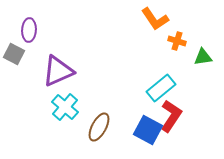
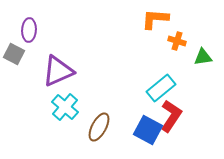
orange L-shape: rotated 128 degrees clockwise
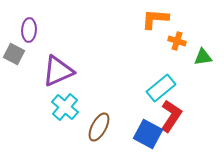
blue square: moved 4 px down
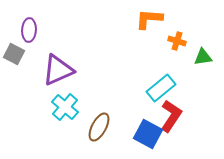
orange L-shape: moved 6 px left
purple triangle: moved 1 px up
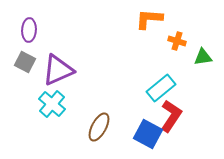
gray square: moved 11 px right, 8 px down
cyan cross: moved 13 px left, 3 px up
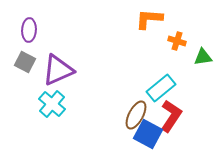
brown ellipse: moved 37 px right, 12 px up
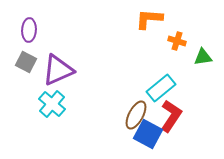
gray square: moved 1 px right
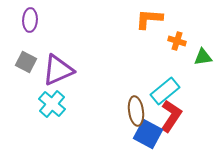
purple ellipse: moved 1 px right, 10 px up
cyan rectangle: moved 4 px right, 3 px down
brown ellipse: moved 4 px up; rotated 36 degrees counterclockwise
